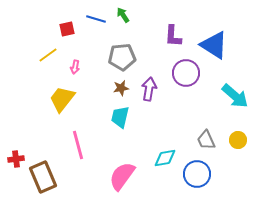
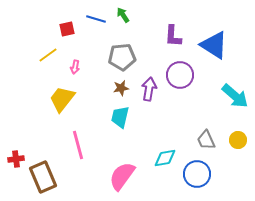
purple circle: moved 6 px left, 2 px down
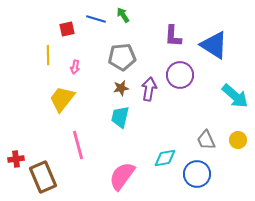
yellow line: rotated 54 degrees counterclockwise
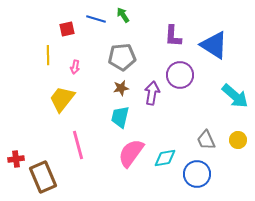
purple arrow: moved 3 px right, 4 px down
pink semicircle: moved 9 px right, 23 px up
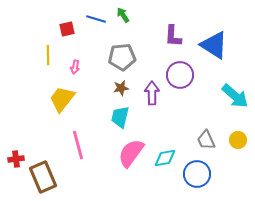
purple arrow: rotated 10 degrees counterclockwise
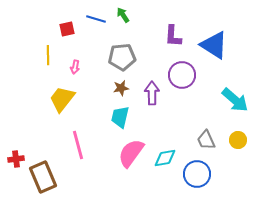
purple circle: moved 2 px right
cyan arrow: moved 4 px down
